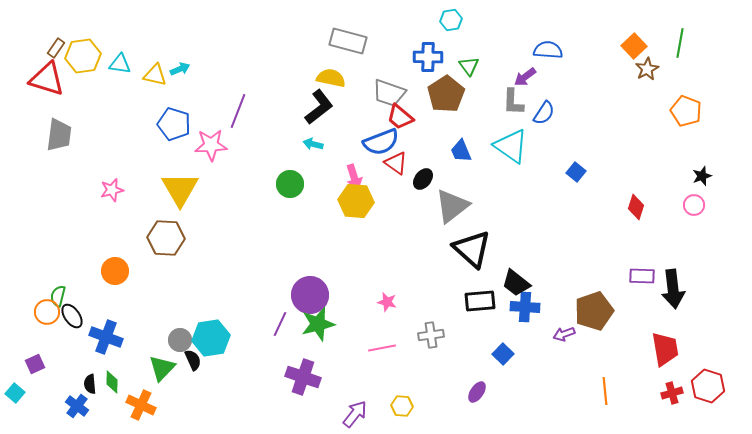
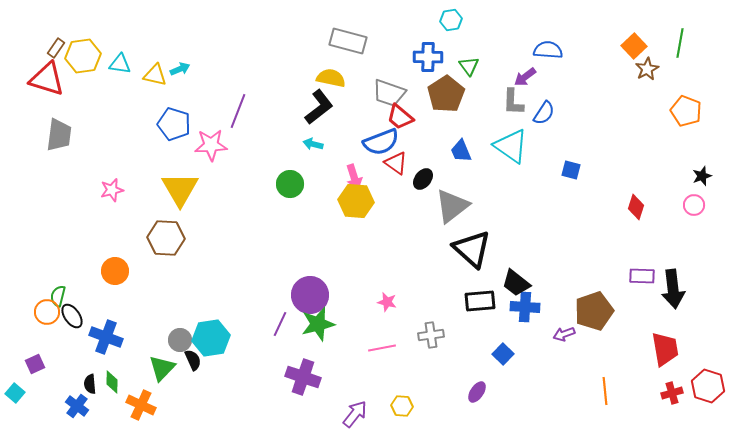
blue square at (576, 172): moved 5 px left, 2 px up; rotated 24 degrees counterclockwise
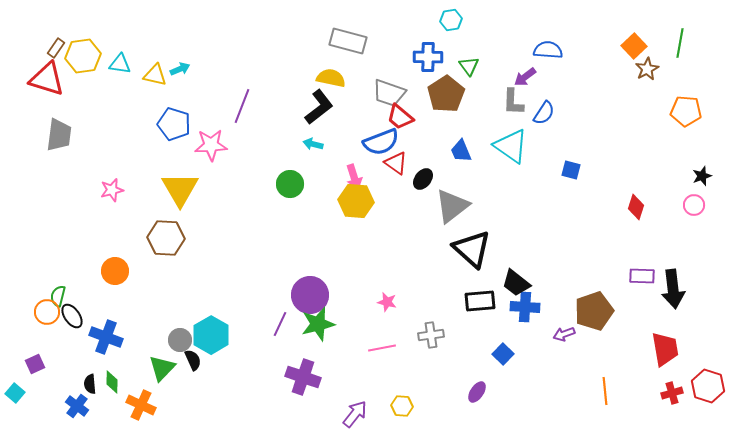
purple line at (238, 111): moved 4 px right, 5 px up
orange pentagon at (686, 111): rotated 16 degrees counterclockwise
cyan hexagon at (211, 338): moved 3 px up; rotated 21 degrees counterclockwise
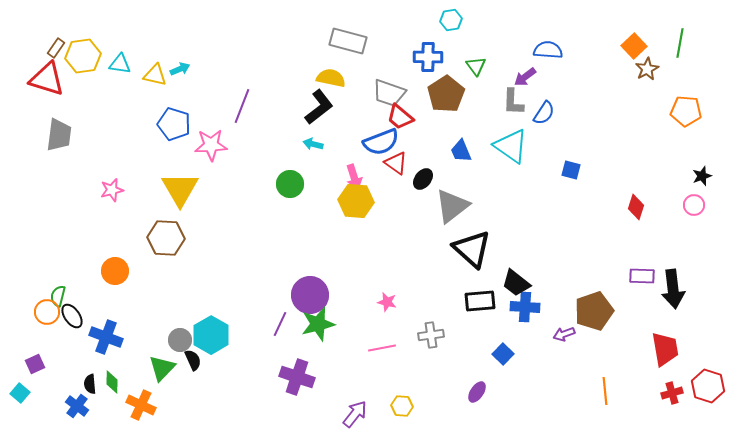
green triangle at (469, 66): moved 7 px right
purple cross at (303, 377): moved 6 px left
cyan square at (15, 393): moved 5 px right
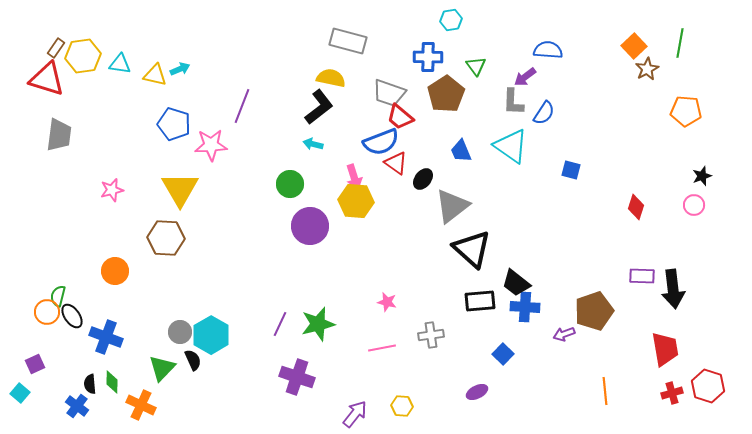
purple circle at (310, 295): moved 69 px up
gray circle at (180, 340): moved 8 px up
purple ellipse at (477, 392): rotated 30 degrees clockwise
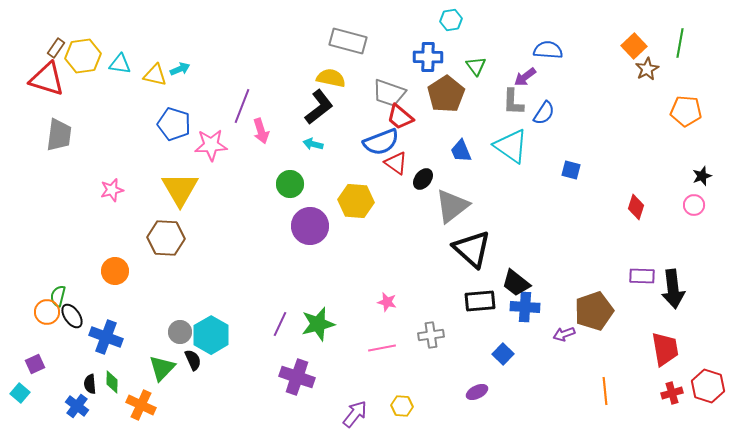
pink arrow at (354, 177): moved 93 px left, 46 px up
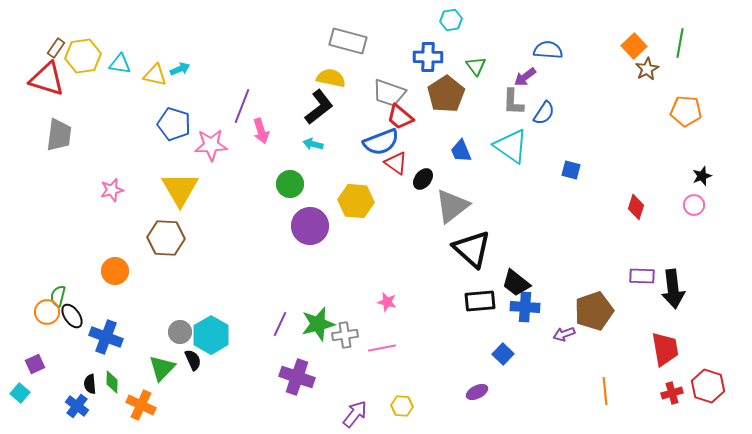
gray cross at (431, 335): moved 86 px left
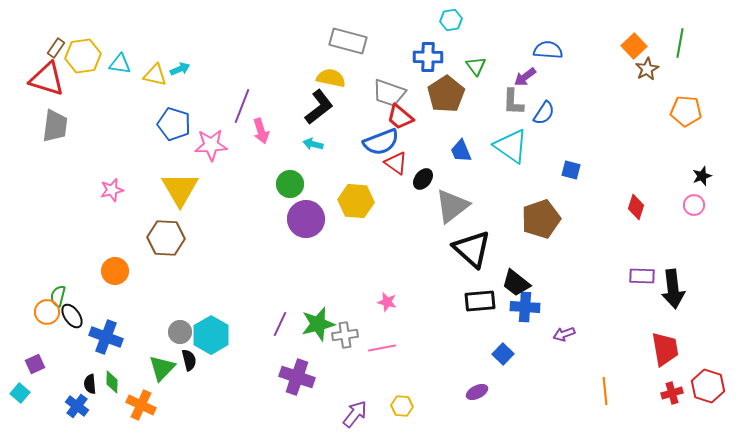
gray trapezoid at (59, 135): moved 4 px left, 9 px up
purple circle at (310, 226): moved 4 px left, 7 px up
brown pentagon at (594, 311): moved 53 px left, 92 px up
black semicircle at (193, 360): moved 4 px left; rotated 10 degrees clockwise
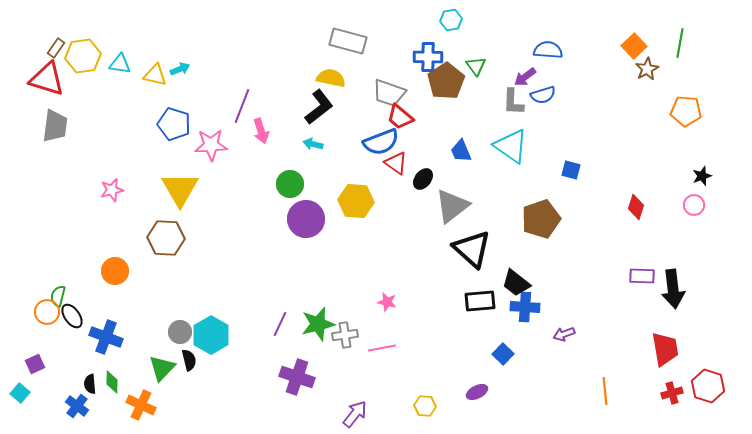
brown pentagon at (446, 94): moved 13 px up
blue semicircle at (544, 113): moved 1 px left, 18 px up; rotated 40 degrees clockwise
yellow hexagon at (402, 406): moved 23 px right
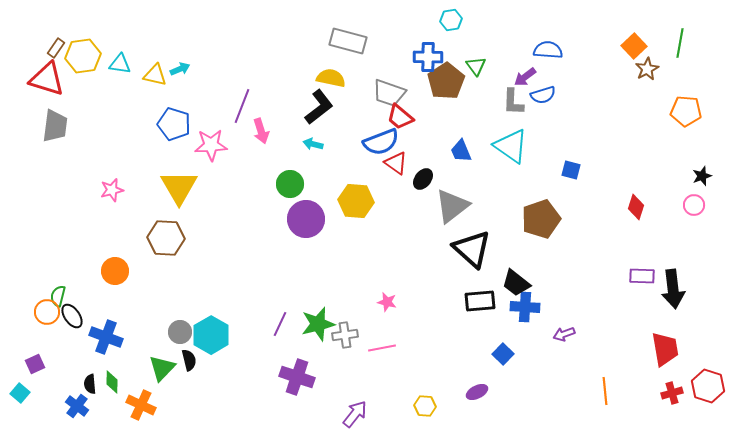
yellow triangle at (180, 189): moved 1 px left, 2 px up
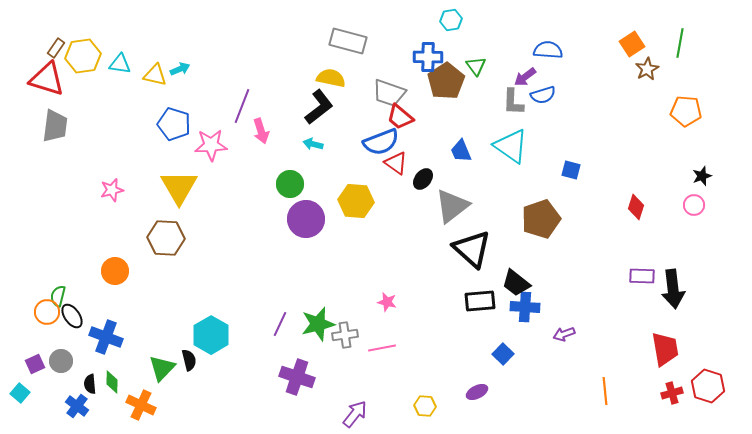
orange square at (634, 46): moved 2 px left, 2 px up; rotated 10 degrees clockwise
gray circle at (180, 332): moved 119 px left, 29 px down
